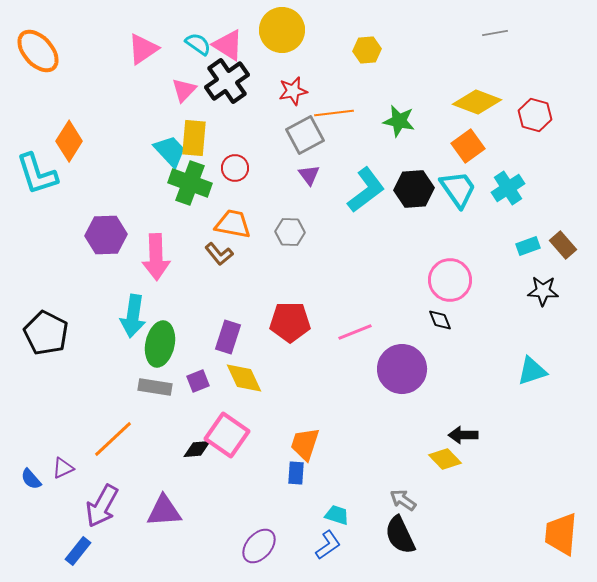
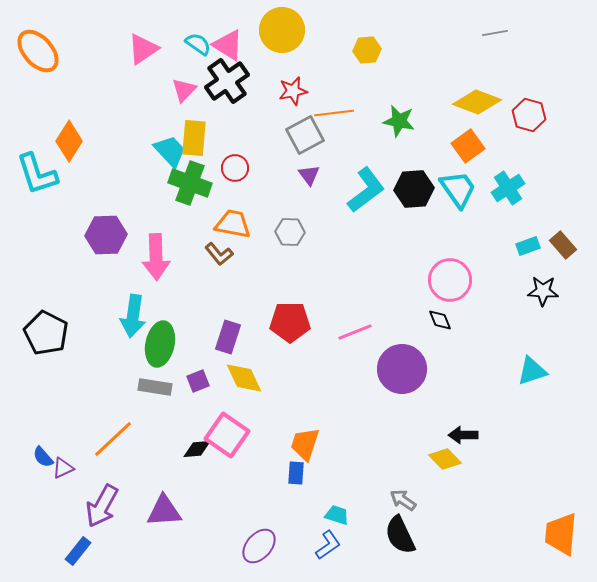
red hexagon at (535, 115): moved 6 px left
blue semicircle at (31, 479): moved 12 px right, 22 px up
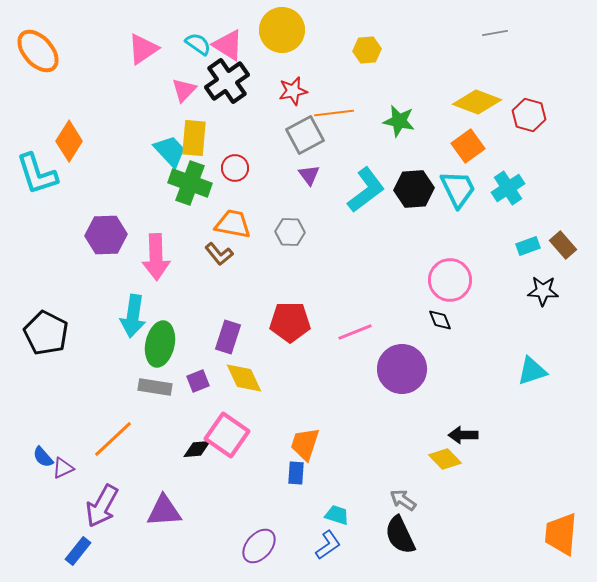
cyan trapezoid at (458, 189): rotated 9 degrees clockwise
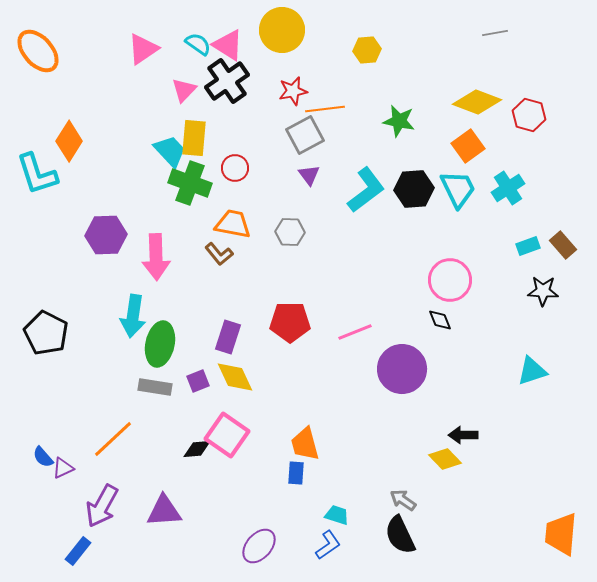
orange line at (334, 113): moved 9 px left, 4 px up
yellow diamond at (244, 378): moved 9 px left, 1 px up
orange trapezoid at (305, 444): rotated 33 degrees counterclockwise
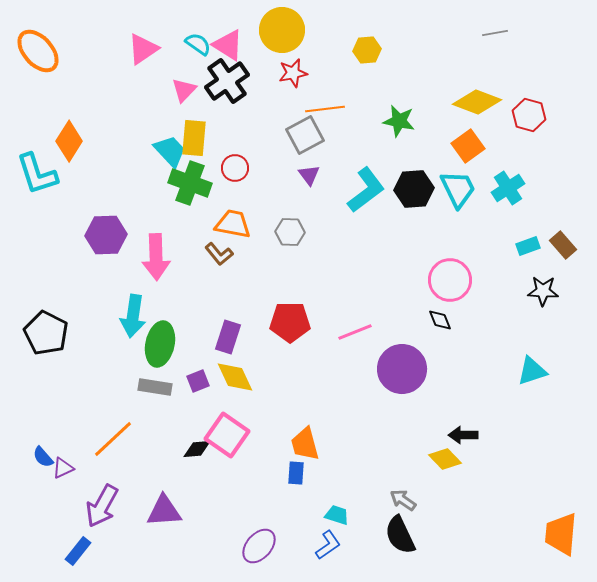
red star at (293, 91): moved 18 px up
